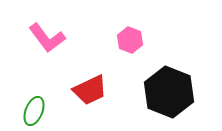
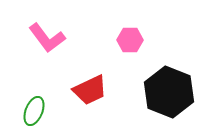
pink hexagon: rotated 20 degrees counterclockwise
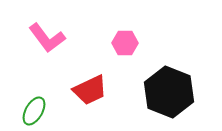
pink hexagon: moved 5 px left, 3 px down
green ellipse: rotated 8 degrees clockwise
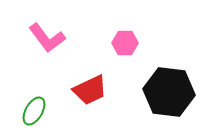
black hexagon: rotated 15 degrees counterclockwise
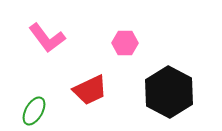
black hexagon: rotated 21 degrees clockwise
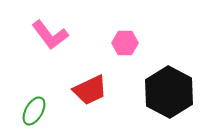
pink L-shape: moved 3 px right, 3 px up
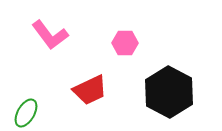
green ellipse: moved 8 px left, 2 px down
